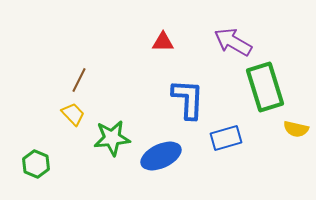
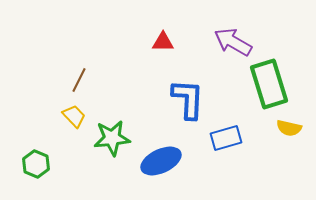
green rectangle: moved 4 px right, 3 px up
yellow trapezoid: moved 1 px right, 2 px down
yellow semicircle: moved 7 px left, 1 px up
blue ellipse: moved 5 px down
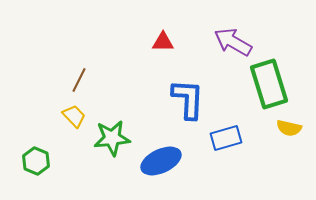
green hexagon: moved 3 px up
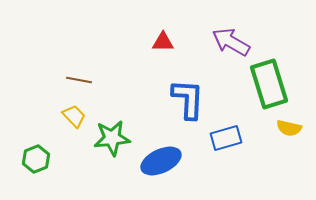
purple arrow: moved 2 px left
brown line: rotated 75 degrees clockwise
green hexagon: moved 2 px up; rotated 16 degrees clockwise
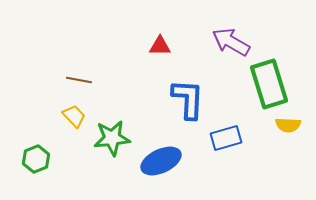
red triangle: moved 3 px left, 4 px down
yellow semicircle: moved 1 px left, 3 px up; rotated 10 degrees counterclockwise
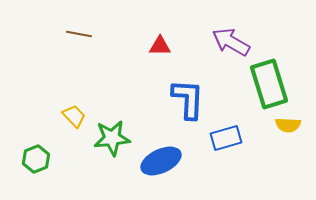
brown line: moved 46 px up
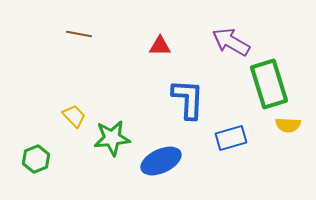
blue rectangle: moved 5 px right
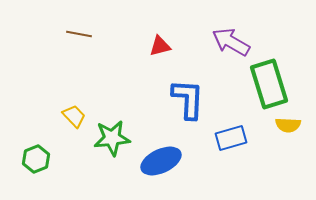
red triangle: rotated 15 degrees counterclockwise
